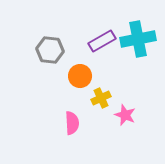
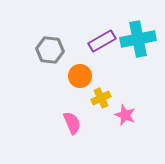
pink semicircle: rotated 20 degrees counterclockwise
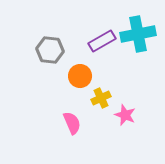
cyan cross: moved 5 px up
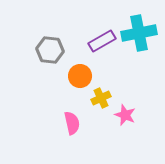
cyan cross: moved 1 px right, 1 px up
pink semicircle: rotated 10 degrees clockwise
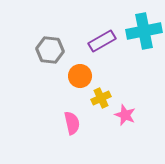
cyan cross: moved 5 px right, 2 px up
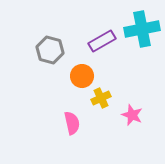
cyan cross: moved 2 px left, 2 px up
gray hexagon: rotated 8 degrees clockwise
orange circle: moved 2 px right
pink star: moved 7 px right
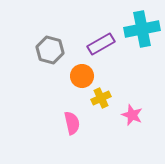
purple rectangle: moved 1 px left, 3 px down
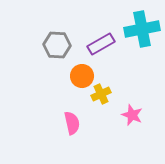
gray hexagon: moved 7 px right, 5 px up; rotated 12 degrees counterclockwise
yellow cross: moved 4 px up
